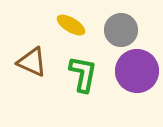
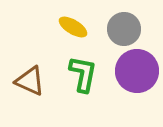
yellow ellipse: moved 2 px right, 2 px down
gray circle: moved 3 px right, 1 px up
brown triangle: moved 2 px left, 19 px down
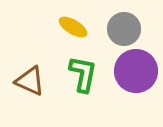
purple circle: moved 1 px left
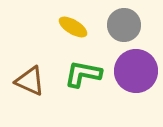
gray circle: moved 4 px up
green L-shape: rotated 90 degrees counterclockwise
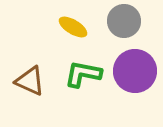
gray circle: moved 4 px up
purple circle: moved 1 px left
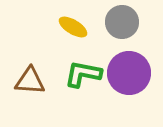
gray circle: moved 2 px left, 1 px down
purple circle: moved 6 px left, 2 px down
brown triangle: rotated 20 degrees counterclockwise
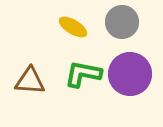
purple circle: moved 1 px right, 1 px down
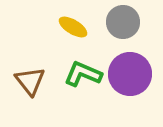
gray circle: moved 1 px right
green L-shape: rotated 12 degrees clockwise
brown triangle: rotated 48 degrees clockwise
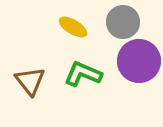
purple circle: moved 9 px right, 13 px up
